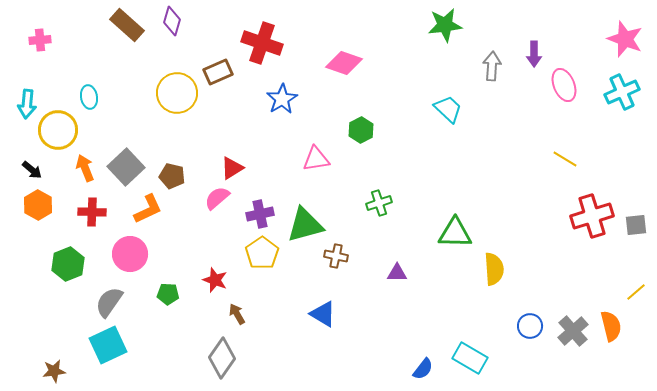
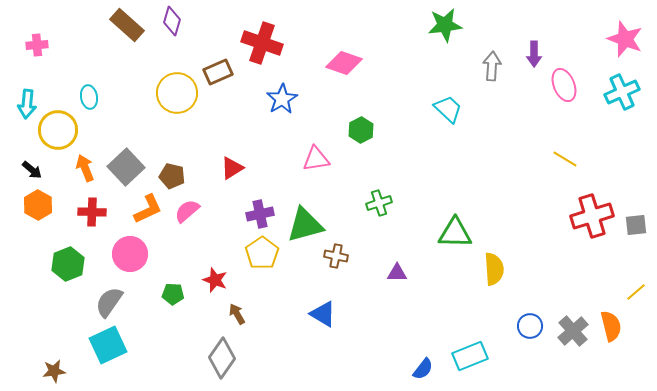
pink cross at (40, 40): moved 3 px left, 5 px down
pink semicircle at (217, 198): moved 30 px left, 13 px down
green pentagon at (168, 294): moved 5 px right
cyan rectangle at (470, 358): moved 2 px up; rotated 52 degrees counterclockwise
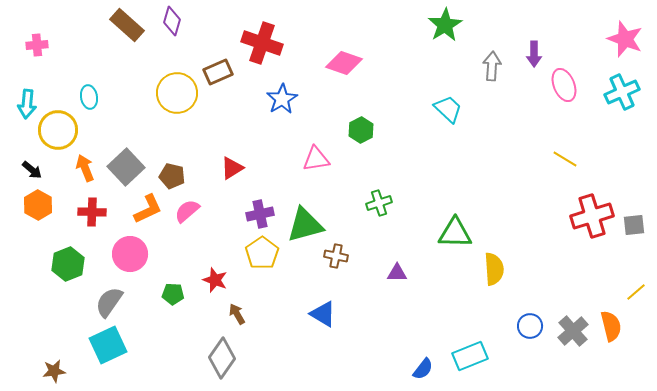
green star at (445, 25): rotated 24 degrees counterclockwise
gray square at (636, 225): moved 2 px left
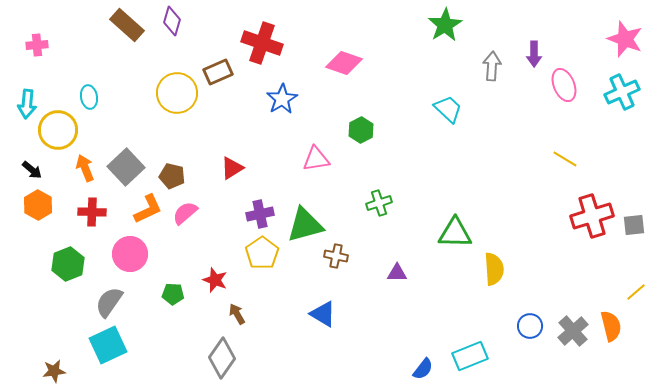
pink semicircle at (187, 211): moved 2 px left, 2 px down
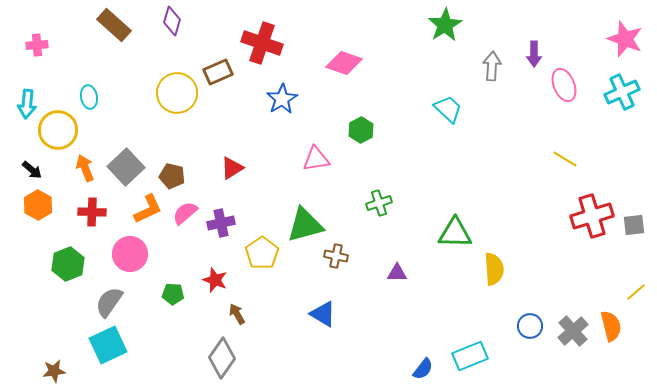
brown rectangle at (127, 25): moved 13 px left
purple cross at (260, 214): moved 39 px left, 9 px down
